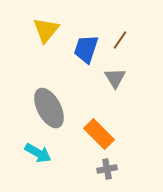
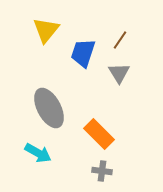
blue trapezoid: moved 3 px left, 4 px down
gray triangle: moved 4 px right, 5 px up
gray cross: moved 5 px left, 2 px down; rotated 18 degrees clockwise
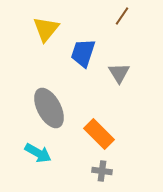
yellow triangle: moved 1 px up
brown line: moved 2 px right, 24 px up
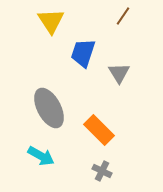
brown line: moved 1 px right
yellow triangle: moved 5 px right, 8 px up; rotated 12 degrees counterclockwise
orange rectangle: moved 4 px up
cyan arrow: moved 3 px right, 3 px down
gray cross: rotated 18 degrees clockwise
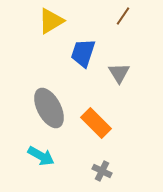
yellow triangle: rotated 32 degrees clockwise
orange rectangle: moved 3 px left, 7 px up
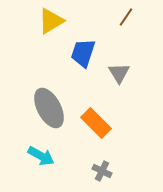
brown line: moved 3 px right, 1 px down
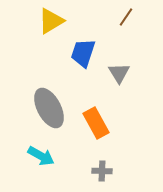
orange rectangle: rotated 16 degrees clockwise
gray cross: rotated 24 degrees counterclockwise
